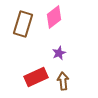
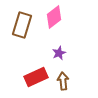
brown rectangle: moved 1 px left, 1 px down
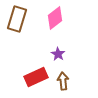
pink diamond: moved 1 px right, 1 px down
brown rectangle: moved 5 px left, 6 px up
purple star: moved 1 px left, 1 px down; rotated 16 degrees counterclockwise
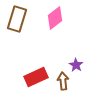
purple star: moved 18 px right, 11 px down
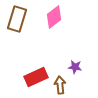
pink diamond: moved 1 px left, 1 px up
purple star: moved 1 px left, 2 px down; rotated 24 degrees counterclockwise
brown arrow: moved 3 px left, 4 px down
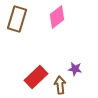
pink diamond: moved 3 px right
purple star: moved 2 px down
red rectangle: rotated 20 degrees counterclockwise
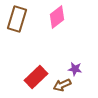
brown arrow: moved 2 px right; rotated 108 degrees counterclockwise
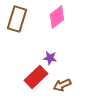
purple star: moved 25 px left, 11 px up
